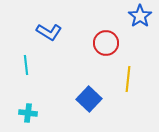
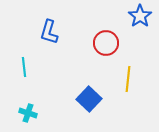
blue L-shape: rotated 75 degrees clockwise
cyan line: moved 2 px left, 2 px down
cyan cross: rotated 12 degrees clockwise
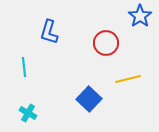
yellow line: rotated 70 degrees clockwise
cyan cross: rotated 12 degrees clockwise
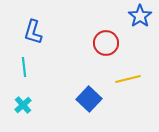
blue L-shape: moved 16 px left
cyan cross: moved 5 px left, 8 px up; rotated 18 degrees clockwise
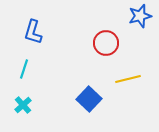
blue star: rotated 20 degrees clockwise
cyan line: moved 2 px down; rotated 24 degrees clockwise
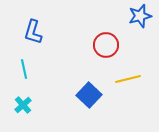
red circle: moved 2 px down
cyan line: rotated 30 degrees counterclockwise
blue square: moved 4 px up
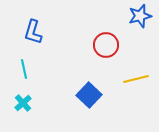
yellow line: moved 8 px right
cyan cross: moved 2 px up
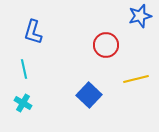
cyan cross: rotated 18 degrees counterclockwise
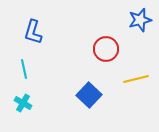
blue star: moved 4 px down
red circle: moved 4 px down
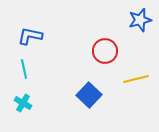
blue L-shape: moved 3 px left, 4 px down; rotated 85 degrees clockwise
red circle: moved 1 px left, 2 px down
